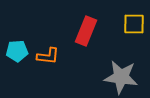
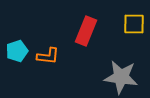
cyan pentagon: rotated 15 degrees counterclockwise
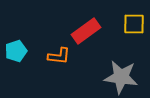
red rectangle: rotated 32 degrees clockwise
cyan pentagon: moved 1 px left
orange L-shape: moved 11 px right
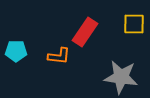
red rectangle: moved 1 px left, 1 px down; rotated 20 degrees counterclockwise
cyan pentagon: rotated 20 degrees clockwise
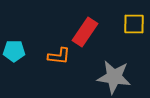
cyan pentagon: moved 2 px left
gray star: moved 7 px left
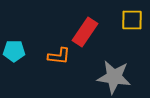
yellow square: moved 2 px left, 4 px up
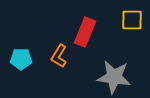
red rectangle: rotated 12 degrees counterclockwise
cyan pentagon: moved 7 px right, 8 px down
orange L-shape: rotated 115 degrees clockwise
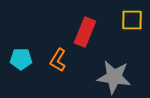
orange L-shape: moved 1 px left, 4 px down
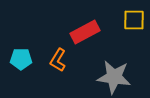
yellow square: moved 2 px right
red rectangle: rotated 40 degrees clockwise
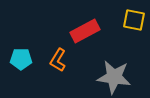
yellow square: rotated 10 degrees clockwise
red rectangle: moved 1 px up
